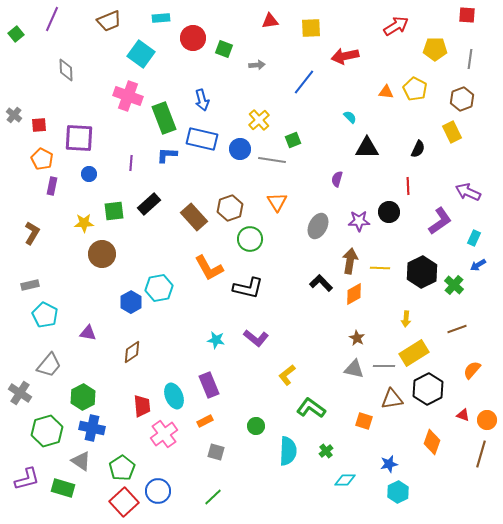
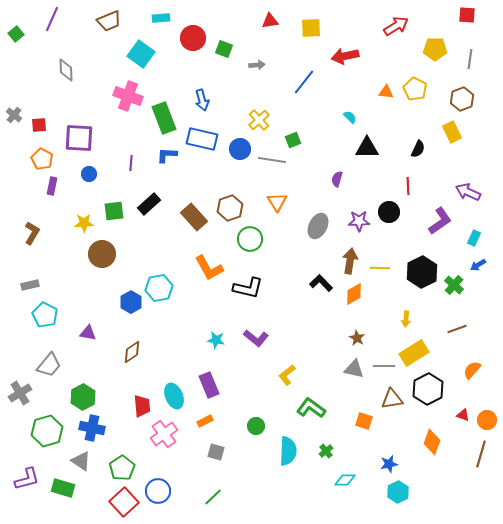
gray cross at (20, 393): rotated 25 degrees clockwise
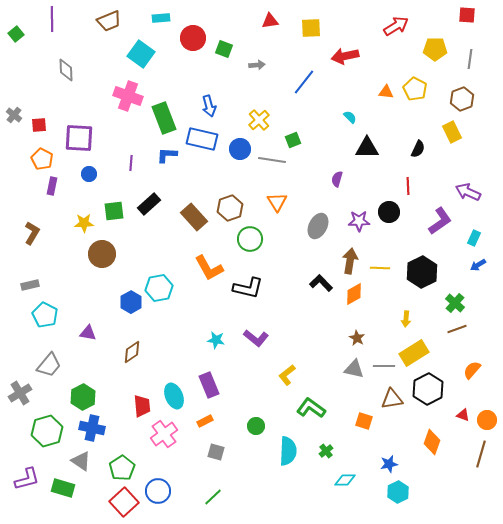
purple line at (52, 19): rotated 25 degrees counterclockwise
blue arrow at (202, 100): moved 7 px right, 6 px down
green cross at (454, 285): moved 1 px right, 18 px down
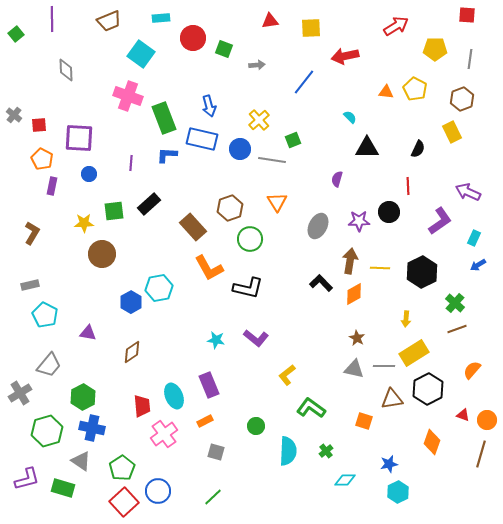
brown rectangle at (194, 217): moved 1 px left, 10 px down
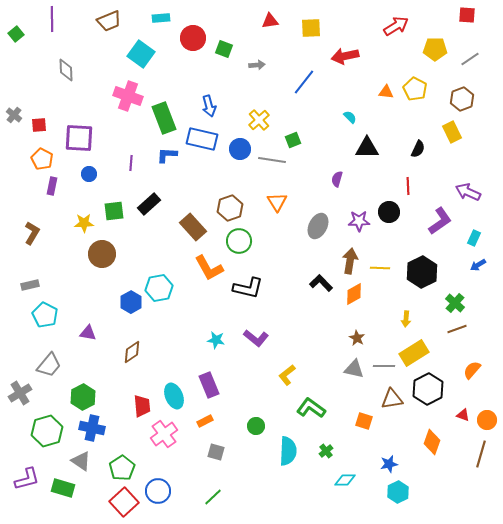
gray line at (470, 59): rotated 48 degrees clockwise
green circle at (250, 239): moved 11 px left, 2 px down
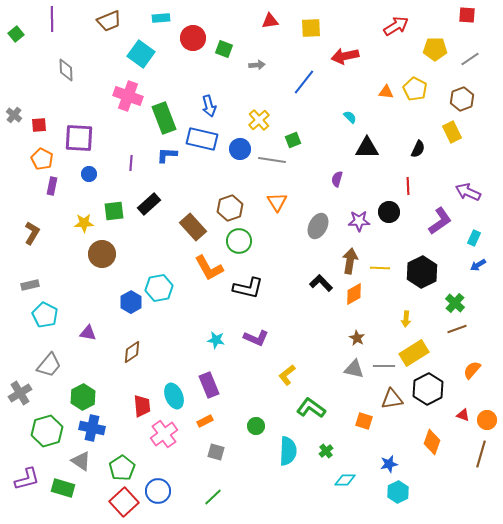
purple L-shape at (256, 338): rotated 15 degrees counterclockwise
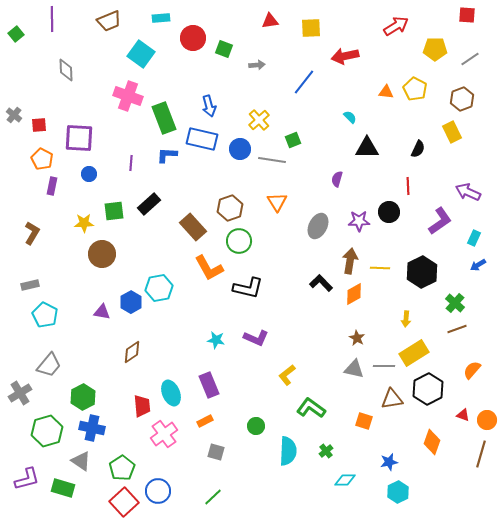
purple triangle at (88, 333): moved 14 px right, 21 px up
cyan ellipse at (174, 396): moved 3 px left, 3 px up
blue star at (389, 464): moved 2 px up
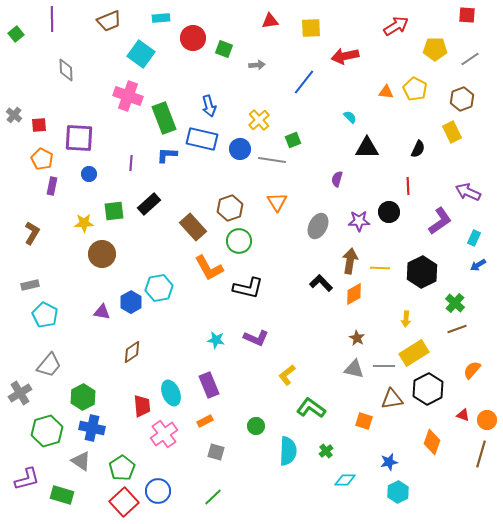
green rectangle at (63, 488): moved 1 px left, 7 px down
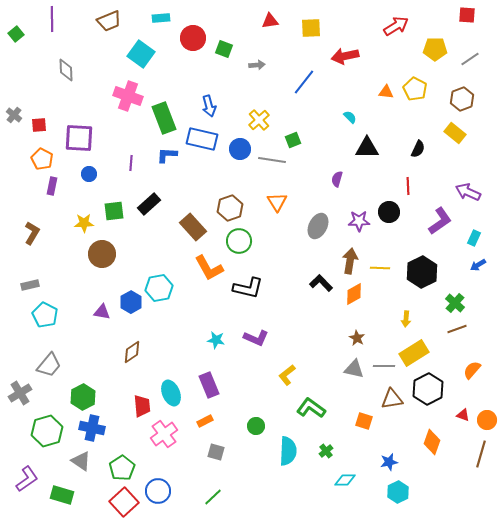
yellow rectangle at (452, 132): moved 3 px right, 1 px down; rotated 25 degrees counterclockwise
purple L-shape at (27, 479): rotated 20 degrees counterclockwise
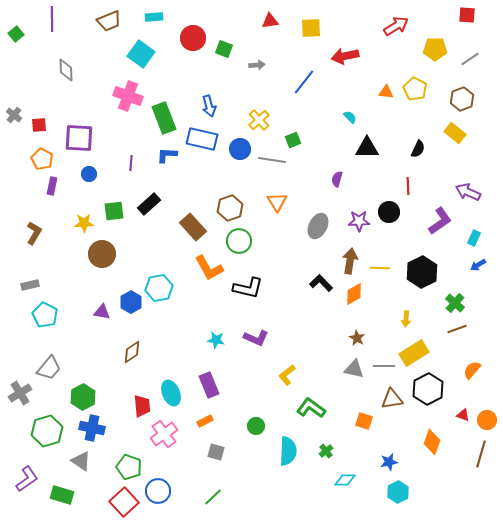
cyan rectangle at (161, 18): moved 7 px left, 1 px up
brown L-shape at (32, 233): moved 2 px right
gray trapezoid at (49, 365): moved 3 px down
green pentagon at (122, 468): moved 7 px right, 1 px up; rotated 20 degrees counterclockwise
